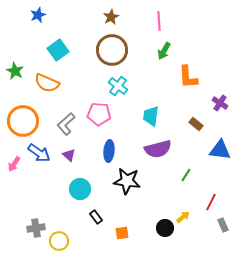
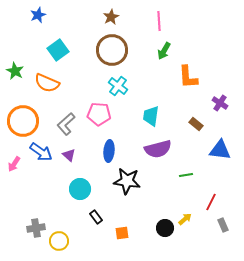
blue arrow: moved 2 px right, 1 px up
green line: rotated 48 degrees clockwise
yellow arrow: moved 2 px right, 2 px down
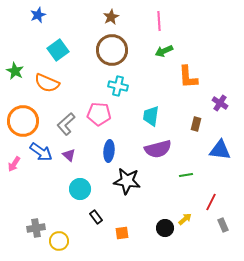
green arrow: rotated 36 degrees clockwise
cyan cross: rotated 24 degrees counterclockwise
brown rectangle: rotated 64 degrees clockwise
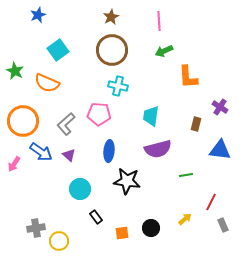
purple cross: moved 4 px down
black circle: moved 14 px left
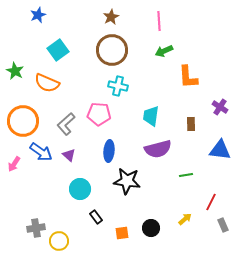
brown rectangle: moved 5 px left; rotated 16 degrees counterclockwise
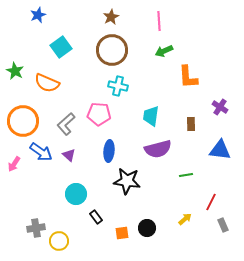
cyan square: moved 3 px right, 3 px up
cyan circle: moved 4 px left, 5 px down
black circle: moved 4 px left
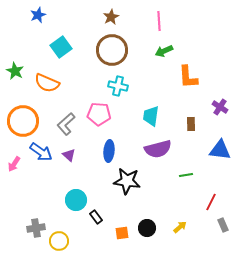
cyan circle: moved 6 px down
yellow arrow: moved 5 px left, 8 px down
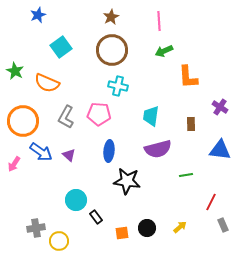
gray L-shape: moved 7 px up; rotated 20 degrees counterclockwise
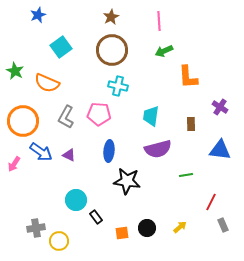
purple triangle: rotated 16 degrees counterclockwise
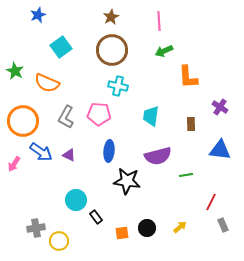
purple semicircle: moved 7 px down
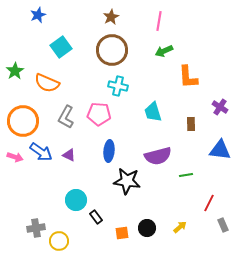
pink line: rotated 12 degrees clockwise
green star: rotated 12 degrees clockwise
cyan trapezoid: moved 2 px right, 4 px up; rotated 25 degrees counterclockwise
pink arrow: moved 1 px right, 7 px up; rotated 105 degrees counterclockwise
red line: moved 2 px left, 1 px down
